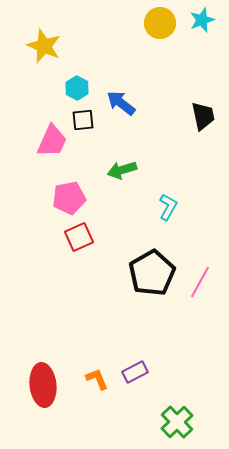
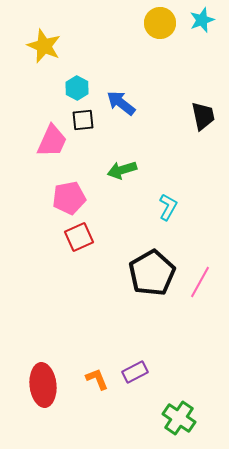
green cross: moved 2 px right, 4 px up; rotated 12 degrees counterclockwise
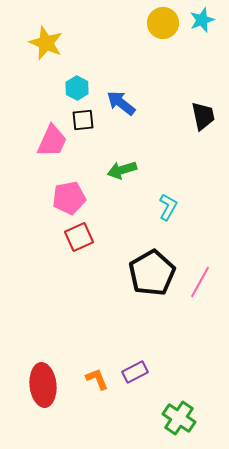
yellow circle: moved 3 px right
yellow star: moved 2 px right, 3 px up
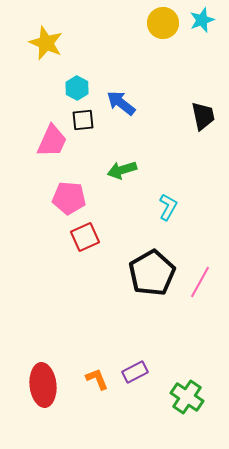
pink pentagon: rotated 16 degrees clockwise
red square: moved 6 px right
green cross: moved 8 px right, 21 px up
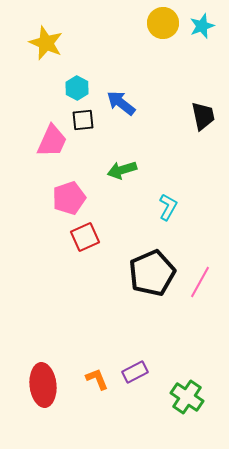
cyan star: moved 6 px down
pink pentagon: rotated 24 degrees counterclockwise
black pentagon: rotated 6 degrees clockwise
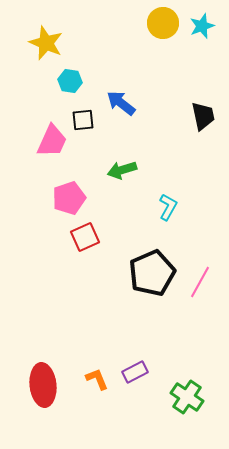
cyan hexagon: moved 7 px left, 7 px up; rotated 20 degrees counterclockwise
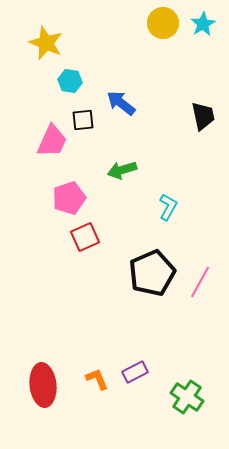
cyan star: moved 1 px right, 2 px up; rotated 10 degrees counterclockwise
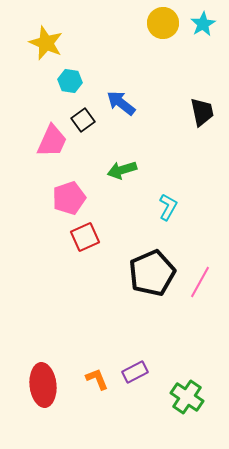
black trapezoid: moved 1 px left, 4 px up
black square: rotated 30 degrees counterclockwise
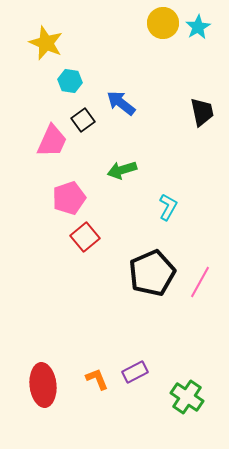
cyan star: moved 5 px left, 3 px down
red square: rotated 16 degrees counterclockwise
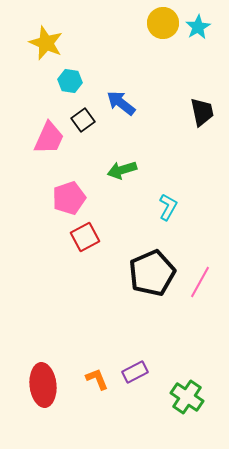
pink trapezoid: moved 3 px left, 3 px up
red square: rotated 12 degrees clockwise
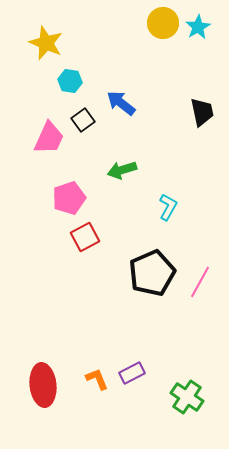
purple rectangle: moved 3 px left, 1 px down
